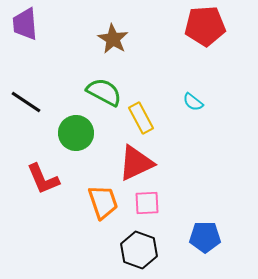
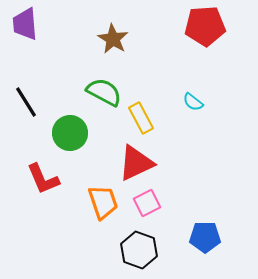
black line: rotated 24 degrees clockwise
green circle: moved 6 px left
pink square: rotated 24 degrees counterclockwise
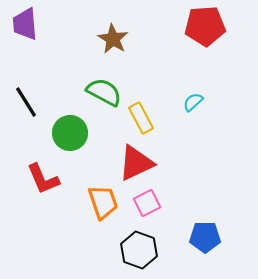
cyan semicircle: rotated 100 degrees clockwise
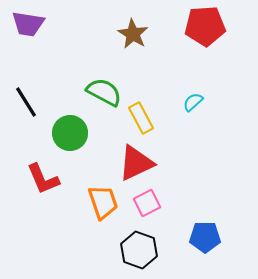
purple trapezoid: moved 3 px right; rotated 76 degrees counterclockwise
brown star: moved 20 px right, 5 px up
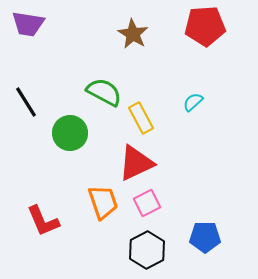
red L-shape: moved 42 px down
black hexagon: moved 8 px right; rotated 12 degrees clockwise
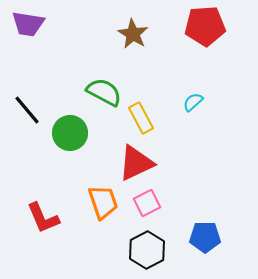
black line: moved 1 px right, 8 px down; rotated 8 degrees counterclockwise
red L-shape: moved 3 px up
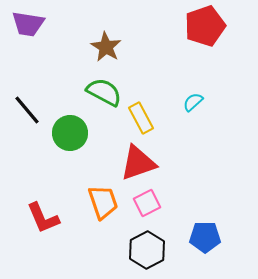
red pentagon: rotated 15 degrees counterclockwise
brown star: moved 27 px left, 13 px down
red triangle: moved 2 px right; rotated 6 degrees clockwise
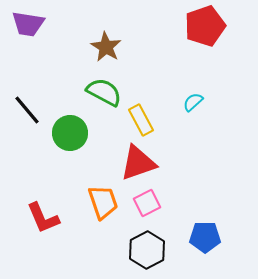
yellow rectangle: moved 2 px down
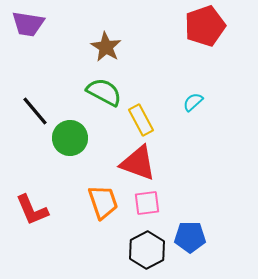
black line: moved 8 px right, 1 px down
green circle: moved 5 px down
red triangle: rotated 39 degrees clockwise
pink square: rotated 20 degrees clockwise
red L-shape: moved 11 px left, 8 px up
blue pentagon: moved 15 px left
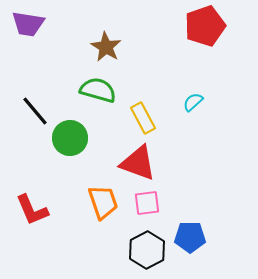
green semicircle: moved 6 px left, 2 px up; rotated 12 degrees counterclockwise
yellow rectangle: moved 2 px right, 2 px up
